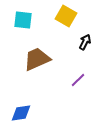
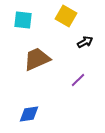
black arrow: rotated 35 degrees clockwise
blue diamond: moved 8 px right, 1 px down
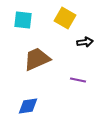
yellow square: moved 1 px left, 2 px down
black arrow: rotated 21 degrees clockwise
purple line: rotated 56 degrees clockwise
blue diamond: moved 1 px left, 8 px up
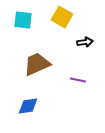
yellow square: moved 3 px left, 1 px up
brown trapezoid: moved 5 px down
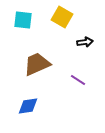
purple line: rotated 21 degrees clockwise
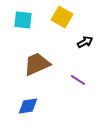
black arrow: rotated 21 degrees counterclockwise
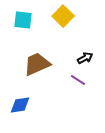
yellow square: moved 1 px right, 1 px up; rotated 15 degrees clockwise
black arrow: moved 16 px down
blue diamond: moved 8 px left, 1 px up
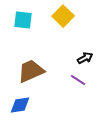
brown trapezoid: moved 6 px left, 7 px down
